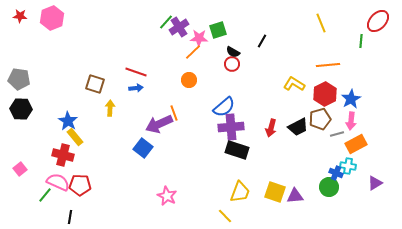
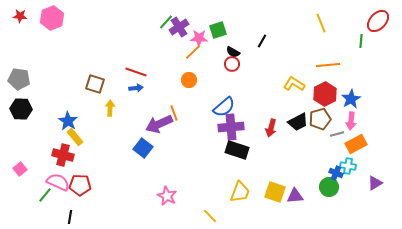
black trapezoid at (298, 127): moved 5 px up
yellow line at (225, 216): moved 15 px left
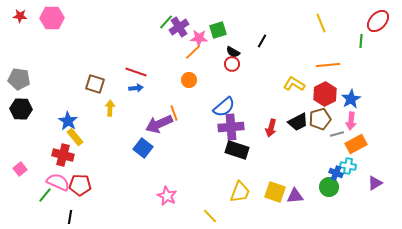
pink hexagon at (52, 18): rotated 20 degrees clockwise
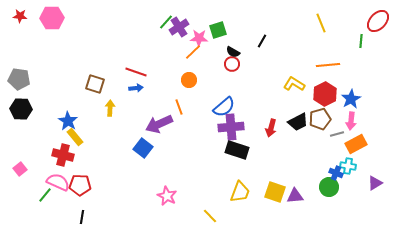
orange line at (174, 113): moved 5 px right, 6 px up
black line at (70, 217): moved 12 px right
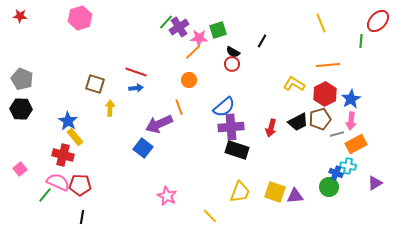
pink hexagon at (52, 18): moved 28 px right; rotated 15 degrees counterclockwise
gray pentagon at (19, 79): moved 3 px right; rotated 15 degrees clockwise
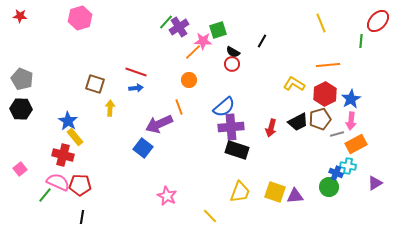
pink star at (199, 38): moved 4 px right, 3 px down
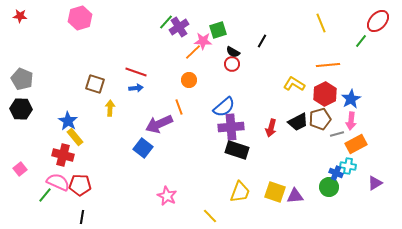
green line at (361, 41): rotated 32 degrees clockwise
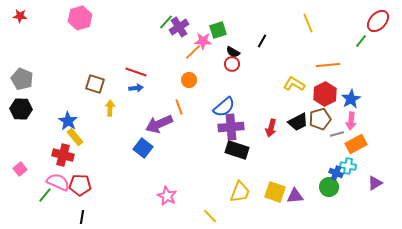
yellow line at (321, 23): moved 13 px left
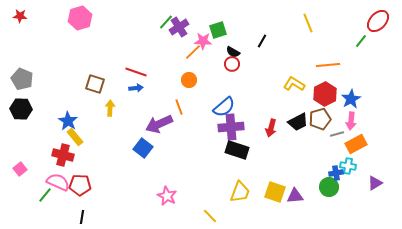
blue cross at (336, 173): rotated 32 degrees counterclockwise
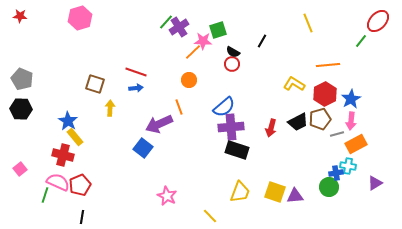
red pentagon at (80, 185): rotated 25 degrees counterclockwise
green line at (45, 195): rotated 21 degrees counterclockwise
